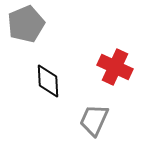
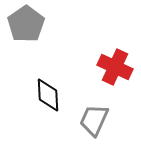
gray pentagon: rotated 12 degrees counterclockwise
black diamond: moved 14 px down
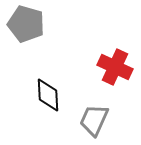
gray pentagon: rotated 21 degrees counterclockwise
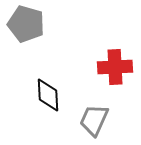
red cross: rotated 28 degrees counterclockwise
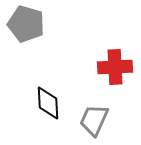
black diamond: moved 8 px down
